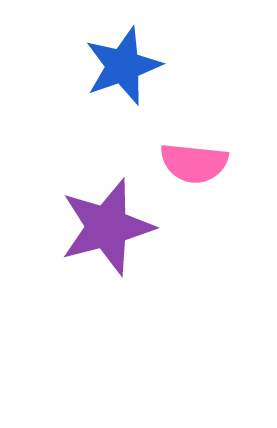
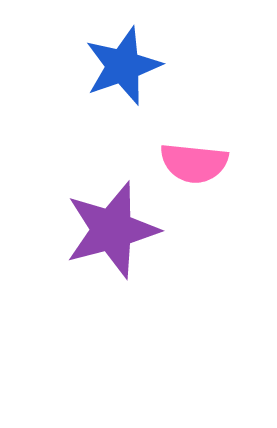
purple star: moved 5 px right, 3 px down
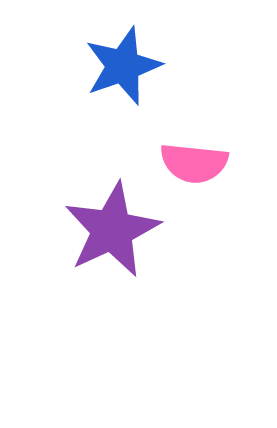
purple star: rotated 10 degrees counterclockwise
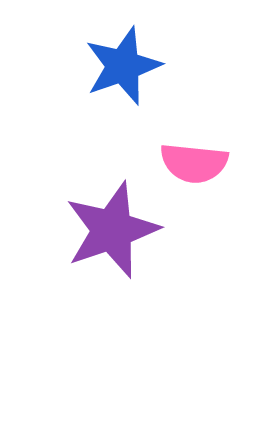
purple star: rotated 6 degrees clockwise
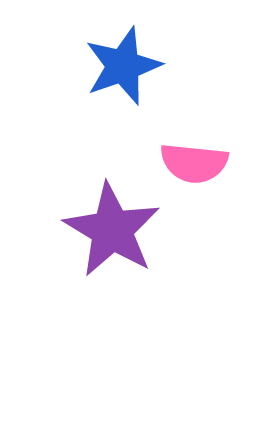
purple star: rotated 22 degrees counterclockwise
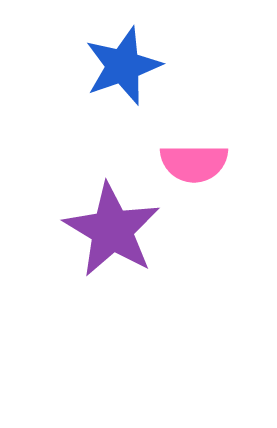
pink semicircle: rotated 6 degrees counterclockwise
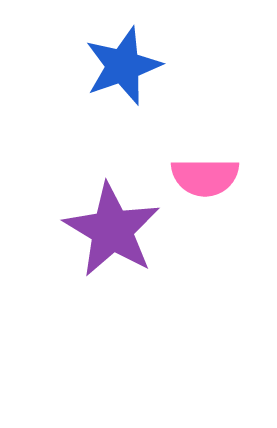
pink semicircle: moved 11 px right, 14 px down
